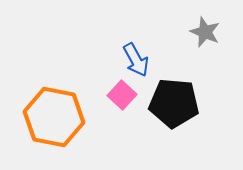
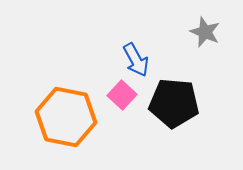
orange hexagon: moved 12 px right
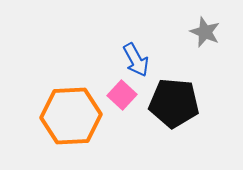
orange hexagon: moved 5 px right, 1 px up; rotated 14 degrees counterclockwise
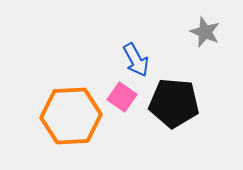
pink square: moved 2 px down; rotated 8 degrees counterclockwise
